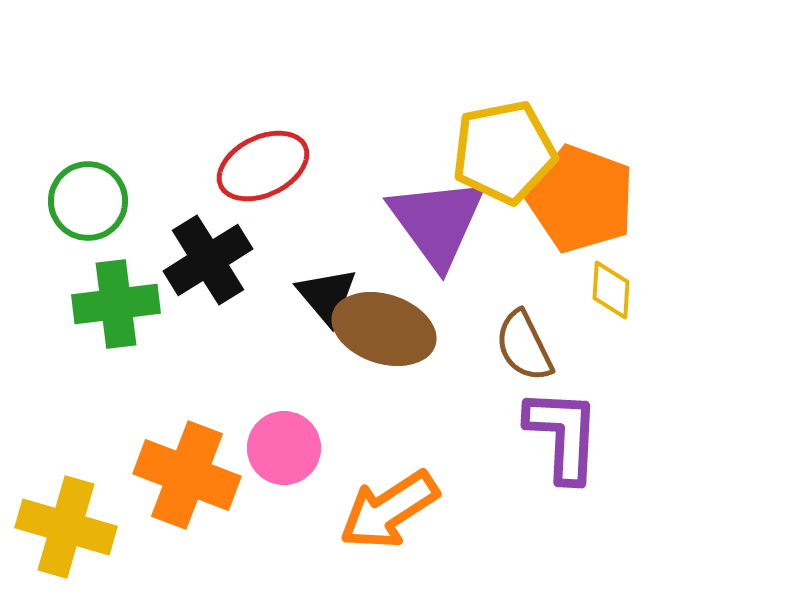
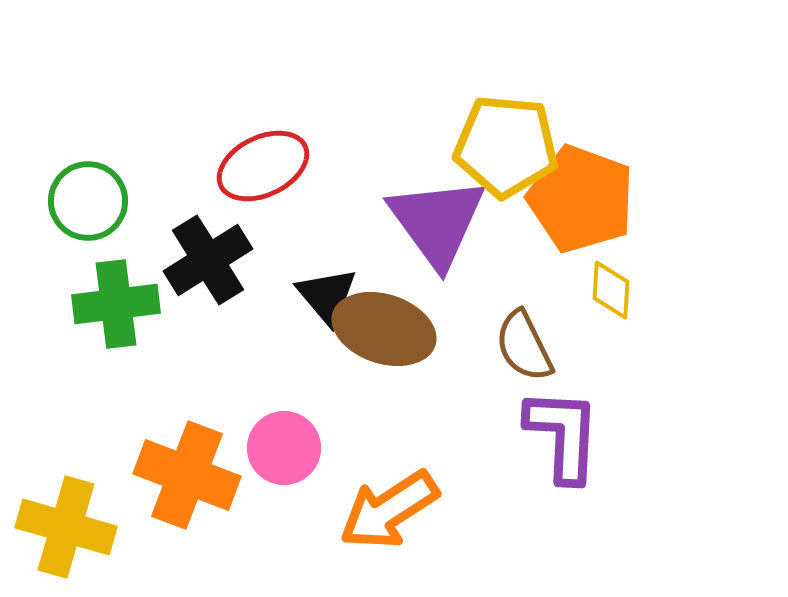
yellow pentagon: moved 2 px right, 6 px up; rotated 16 degrees clockwise
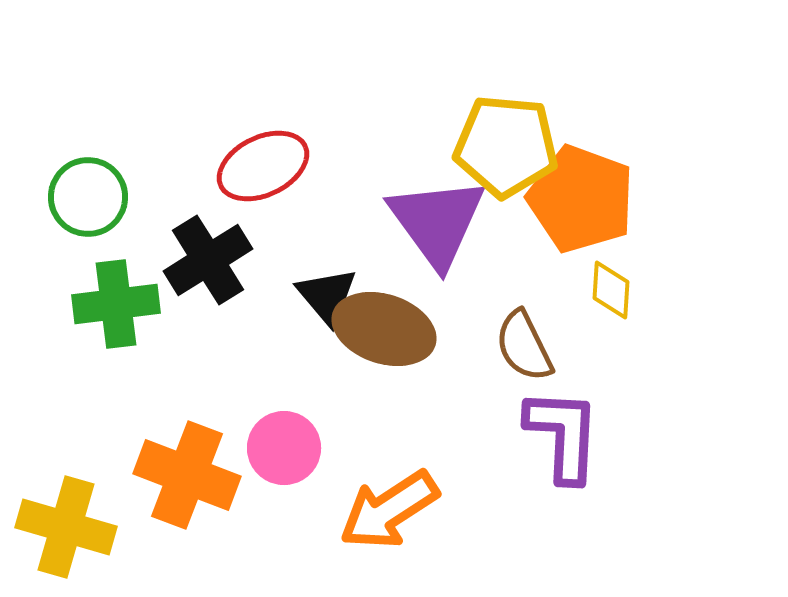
green circle: moved 4 px up
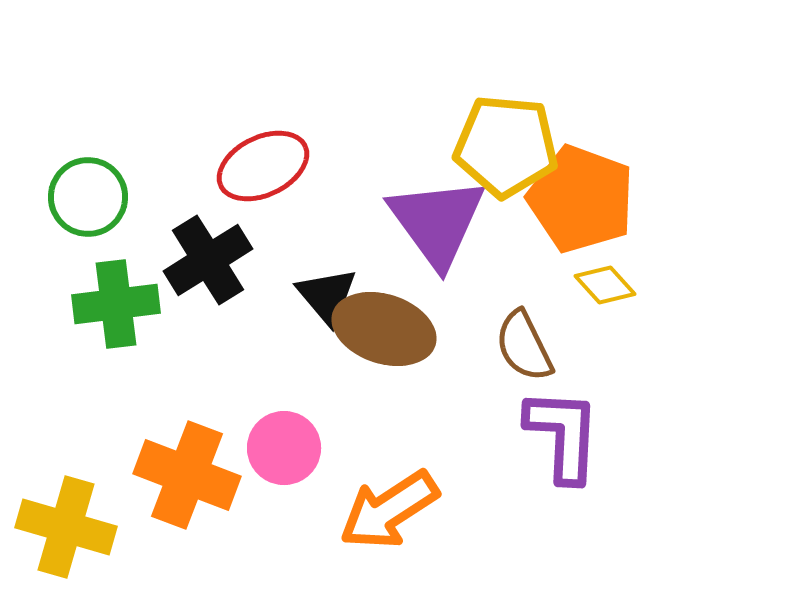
yellow diamond: moved 6 px left, 5 px up; rotated 46 degrees counterclockwise
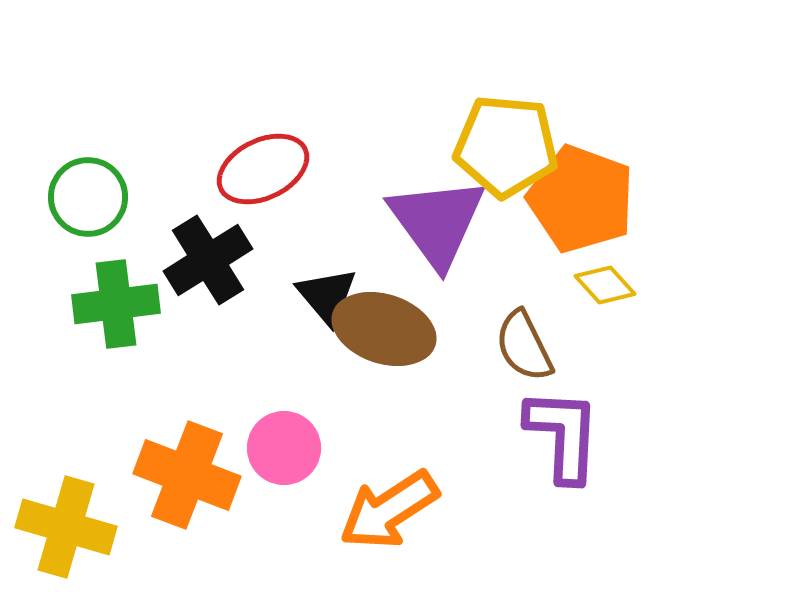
red ellipse: moved 3 px down
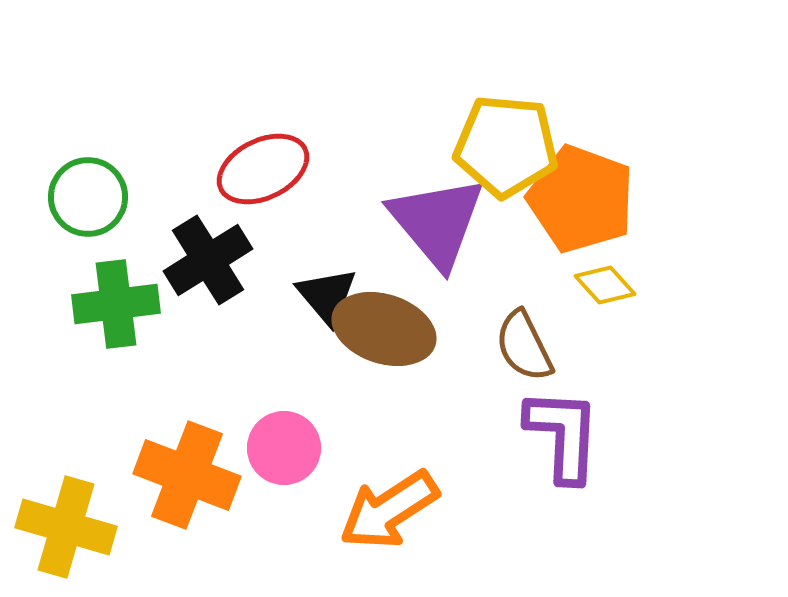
purple triangle: rotated 4 degrees counterclockwise
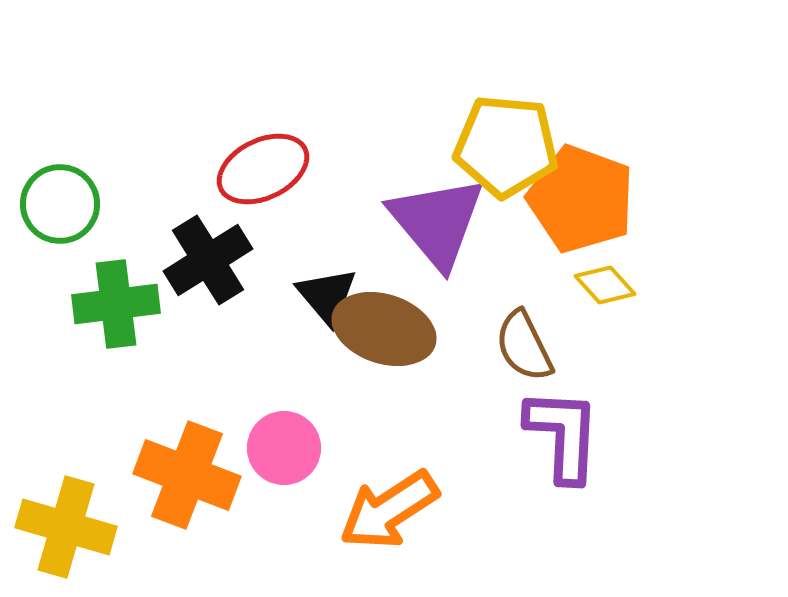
green circle: moved 28 px left, 7 px down
